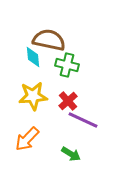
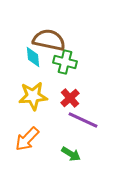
green cross: moved 2 px left, 3 px up
red cross: moved 2 px right, 3 px up
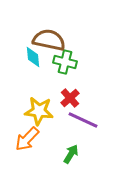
yellow star: moved 6 px right, 15 px down; rotated 12 degrees clockwise
green arrow: rotated 90 degrees counterclockwise
